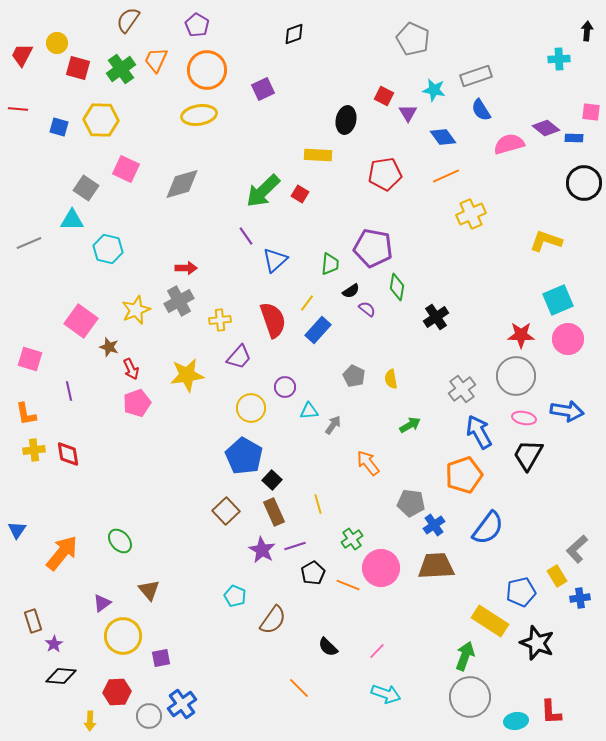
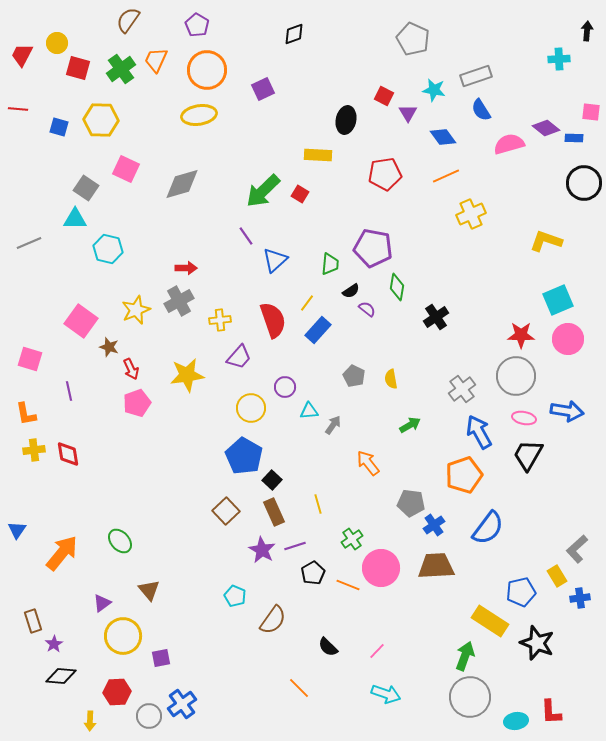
cyan triangle at (72, 220): moved 3 px right, 1 px up
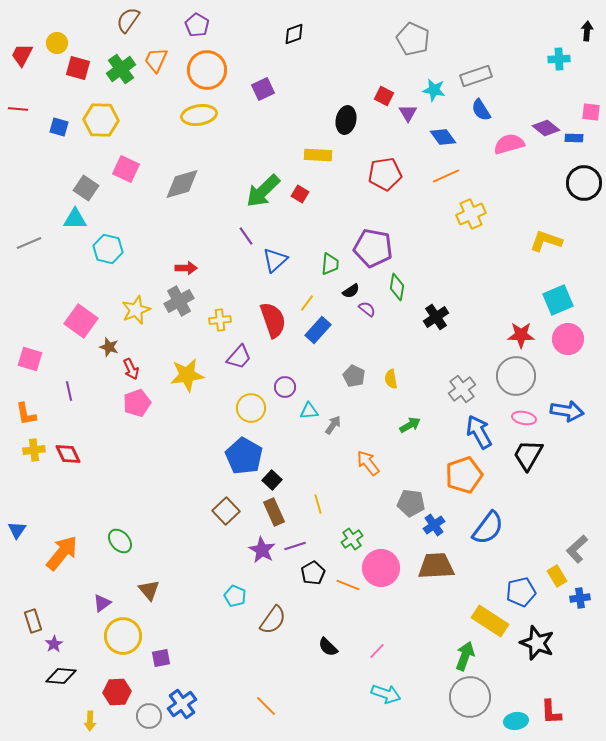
red diamond at (68, 454): rotated 16 degrees counterclockwise
orange line at (299, 688): moved 33 px left, 18 px down
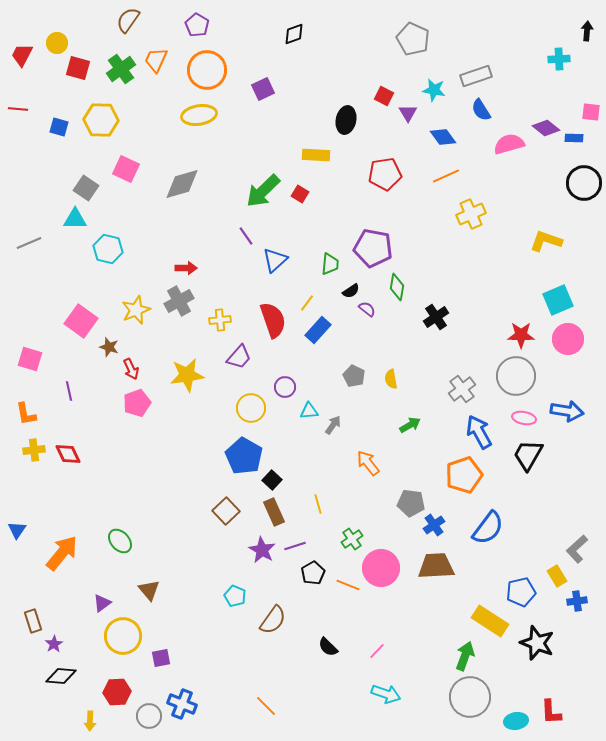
yellow rectangle at (318, 155): moved 2 px left
blue cross at (580, 598): moved 3 px left, 3 px down
blue cross at (182, 704): rotated 32 degrees counterclockwise
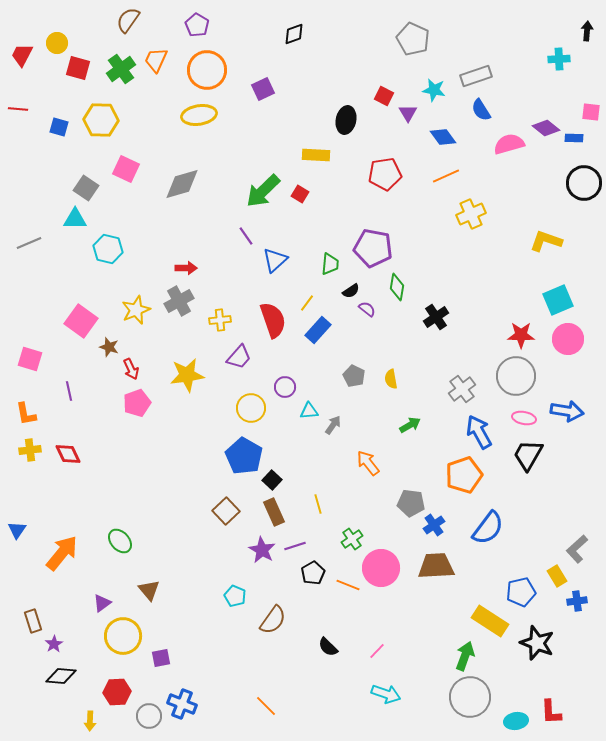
yellow cross at (34, 450): moved 4 px left
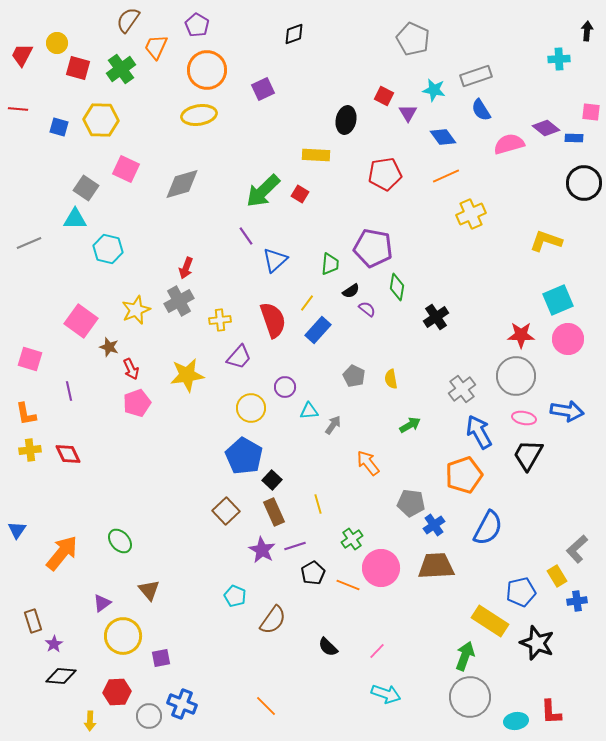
orange trapezoid at (156, 60): moved 13 px up
red arrow at (186, 268): rotated 110 degrees clockwise
blue semicircle at (488, 528): rotated 9 degrees counterclockwise
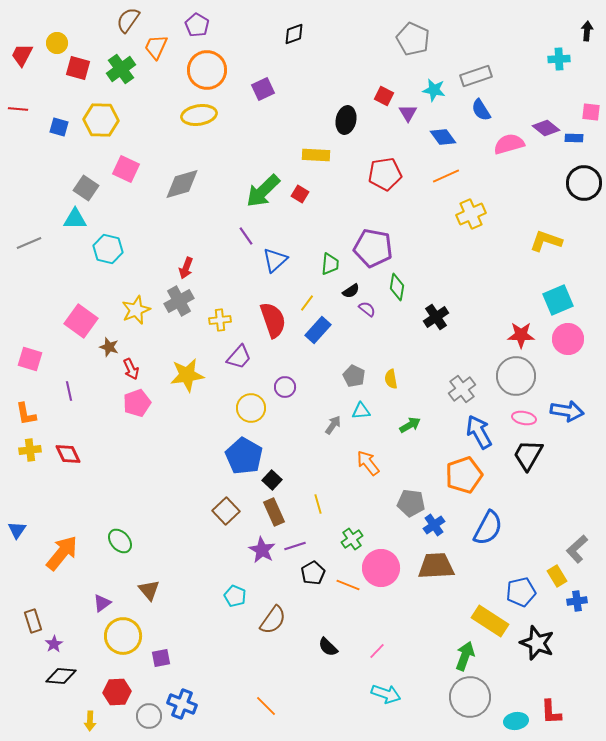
cyan triangle at (309, 411): moved 52 px right
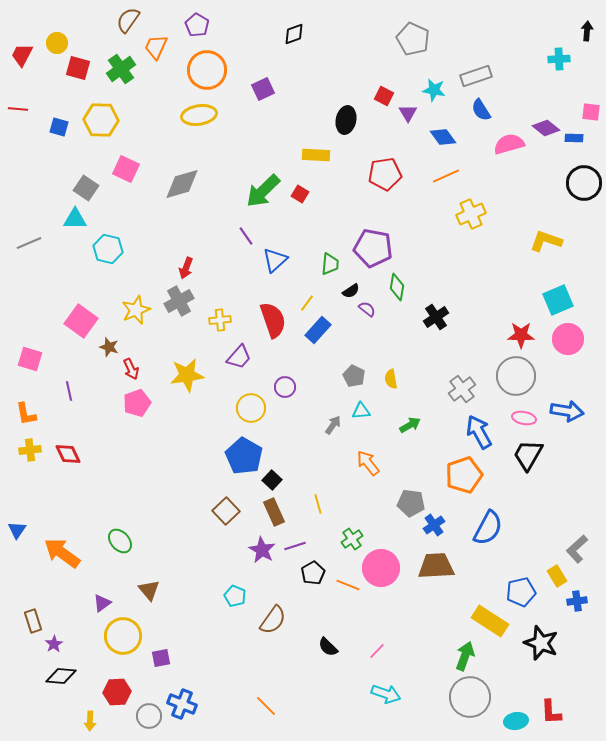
orange arrow at (62, 553): rotated 93 degrees counterclockwise
black star at (537, 643): moved 4 px right
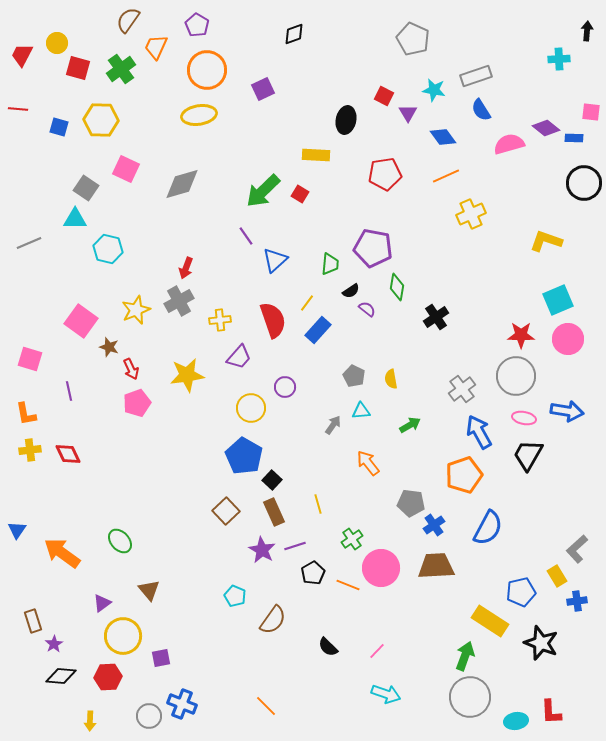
red hexagon at (117, 692): moved 9 px left, 15 px up
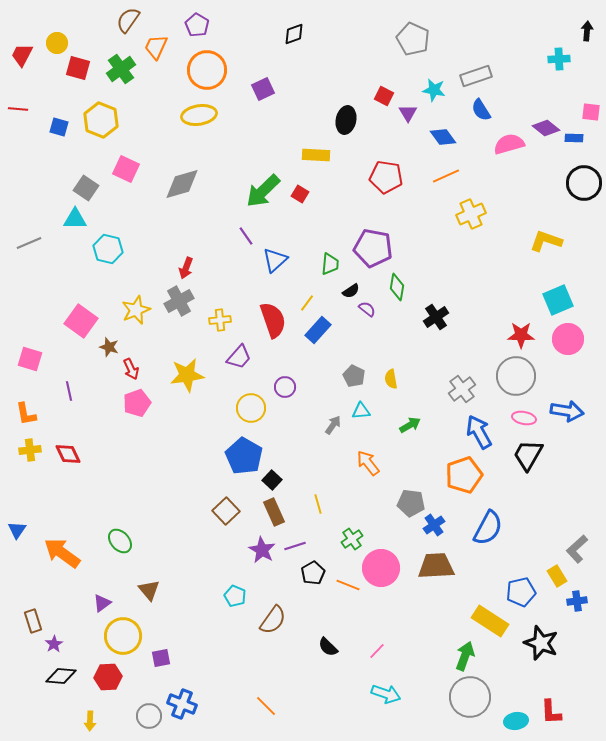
yellow hexagon at (101, 120): rotated 20 degrees clockwise
red pentagon at (385, 174): moved 1 px right, 3 px down; rotated 16 degrees clockwise
